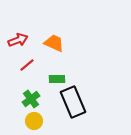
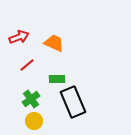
red arrow: moved 1 px right, 3 px up
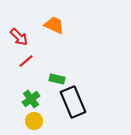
red arrow: rotated 66 degrees clockwise
orange trapezoid: moved 18 px up
red line: moved 1 px left, 4 px up
green rectangle: rotated 14 degrees clockwise
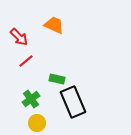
yellow circle: moved 3 px right, 2 px down
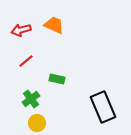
red arrow: moved 2 px right, 7 px up; rotated 120 degrees clockwise
black rectangle: moved 30 px right, 5 px down
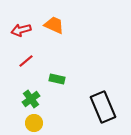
yellow circle: moved 3 px left
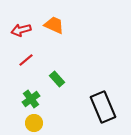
red line: moved 1 px up
green rectangle: rotated 35 degrees clockwise
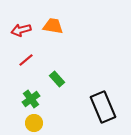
orange trapezoid: moved 1 px left, 1 px down; rotated 15 degrees counterclockwise
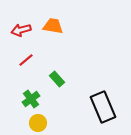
yellow circle: moved 4 px right
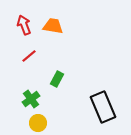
red arrow: moved 3 px right, 5 px up; rotated 84 degrees clockwise
red line: moved 3 px right, 4 px up
green rectangle: rotated 70 degrees clockwise
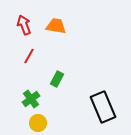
orange trapezoid: moved 3 px right
red line: rotated 21 degrees counterclockwise
